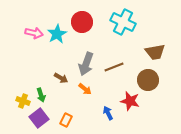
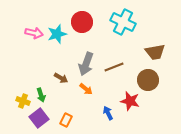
cyan star: rotated 12 degrees clockwise
orange arrow: moved 1 px right
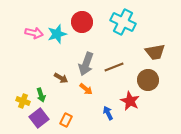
red star: rotated 12 degrees clockwise
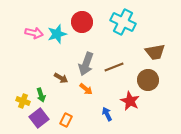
blue arrow: moved 1 px left, 1 px down
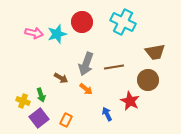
brown line: rotated 12 degrees clockwise
